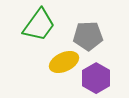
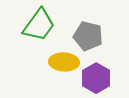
gray pentagon: rotated 16 degrees clockwise
yellow ellipse: rotated 28 degrees clockwise
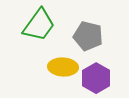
yellow ellipse: moved 1 px left, 5 px down
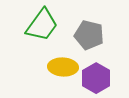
green trapezoid: moved 3 px right
gray pentagon: moved 1 px right, 1 px up
